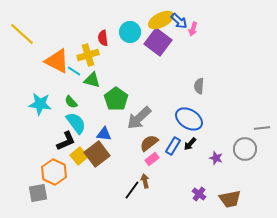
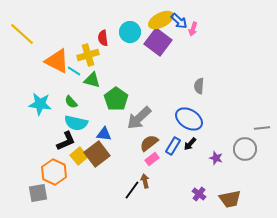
cyan semicircle: rotated 140 degrees clockwise
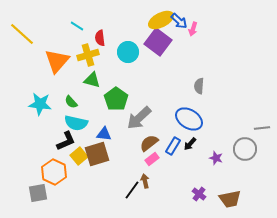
cyan circle: moved 2 px left, 20 px down
red semicircle: moved 3 px left
orange triangle: rotated 44 degrees clockwise
cyan line: moved 3 px right, 45 px up
brown square: rotated 20 degrees clockwise
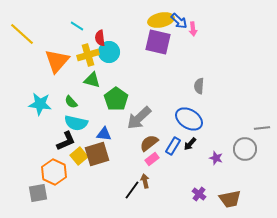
yellow ellipse: rotated 15 degrees clockwise
pink arrow: rotated 24 degrees counterclockwise
purple square: rotated 24 degrees counterclockwise
cyan circle: moved 19 px left
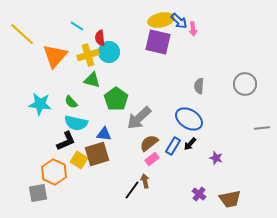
orange triangle: moved 2 px left, 5 px up
gray circle: moved 65 px up
yellow square: moved 4 px down; rotated 18 degrees counterclockwise
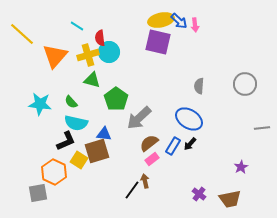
pink arrow: moved 2 px right, 4 px up
brown square: moved 3 px up
purple star: moved 25 px right, 9 px down; rotated 24 degrees clockwise
